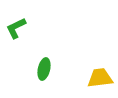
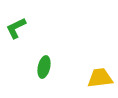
green ellipse: moved 2 px up
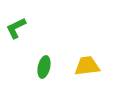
yellow trapezoid: moved 13 px left, 12 px up
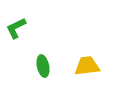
green ellipse: moved 1 px left, 1 px up; rotated 25 degrees counterclockwise
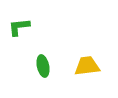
green L-shape: moved 3 px right, 1 px up; rotated 20 degrees clockwise
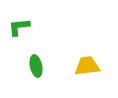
green ellipse: moved 7 px left
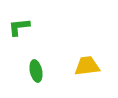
green ellipse: moved 5 px down
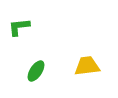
green ellipse: rotated 45 degrees clockwise
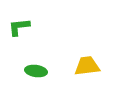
green ellipse: rotated 65 degrees clockwise
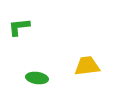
green ellipse: moved 1 px right, 7 px down
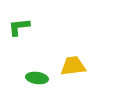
yellow trapezoid: moved 14 px left
